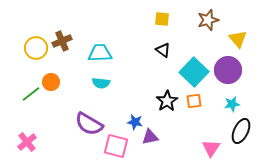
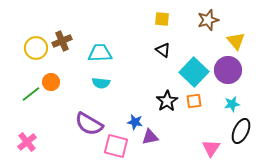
yellow triangle: moved 2 px left, 2 px down
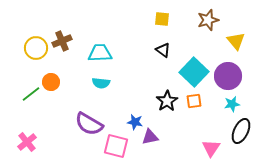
purple circle: moved 6 px down
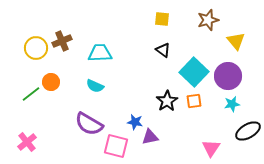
cyan semicircle: moved 6 px left, 3 px down; rotated 18 degrees clockwise
black ellipse: moved 7 px right; rotated 35 degrees clockwise
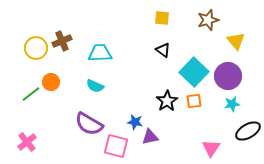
yellow square: moved 1 px up
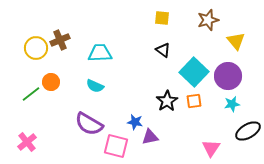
brown cross: moved 2 px left, 1 px up
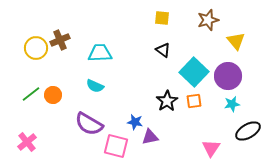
orange circle: moved 2 px right, 13 px down
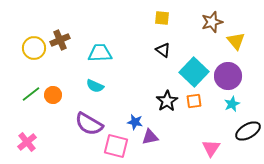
brown star: moved 4 px right, 2 px down
yellow circle: moved 2 px left
cyan star: rotated 14 degrees counterclockwise
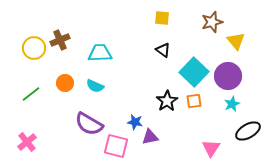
orange circle: moved 12 px right, 12 px up
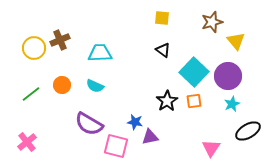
orange circle: moved 3 px left, 2 px down
